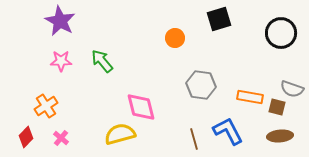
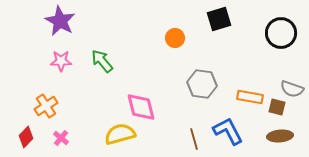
gray hexagon: moved 1 px right, 1 px up
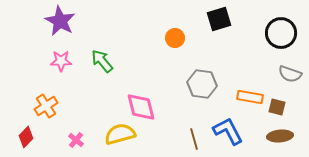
gray semicircle: moved 2 px left, 15 px up
pink cross: moved 15 px right, 2 px down
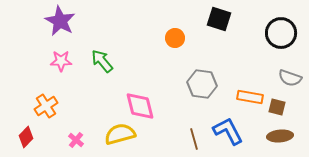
black square: rotated 35 degrees clockwise
gray semicircle: moved 4 px down
pink diamond: moved 1 px left, 1 px up
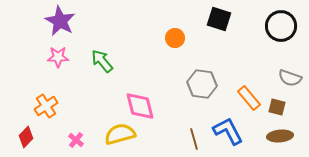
black circle: moved 7 px up
pink star: moved 3 px left, 4 px up
orange rectangle: moved 1 px left, 1 px down; rotated 40 degrees clockwise
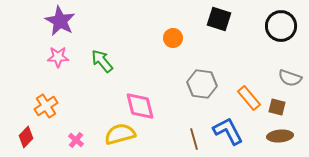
orange circle: moved 2 px left
